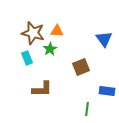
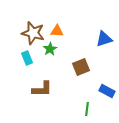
blue triangle: rotated 48 degrees clockwise
blue rectangle: rotated 21 degrees clockwise
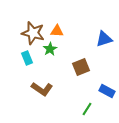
brown L-shape: rotated 35 degrees clockwise
green line: rotated 24 degrees clockwise
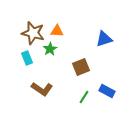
green line: moved 3 px left, 12 px up
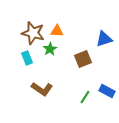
brown square: moved 2 px right, 8 px up
green line: moved 1 px right
